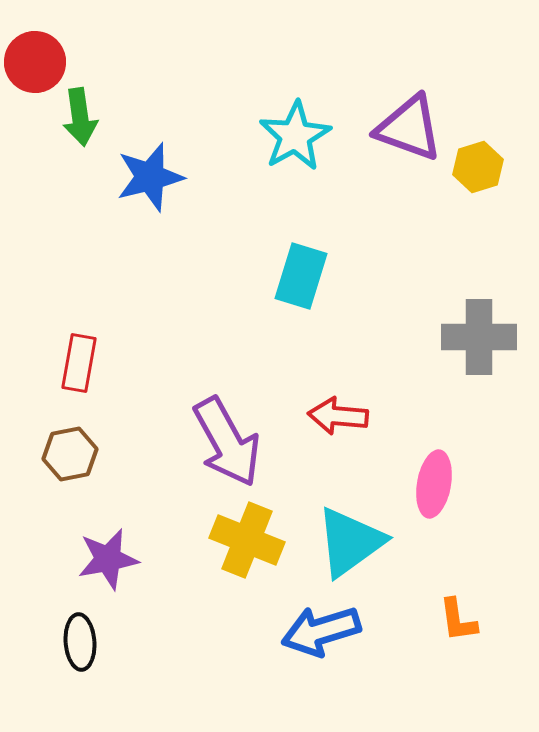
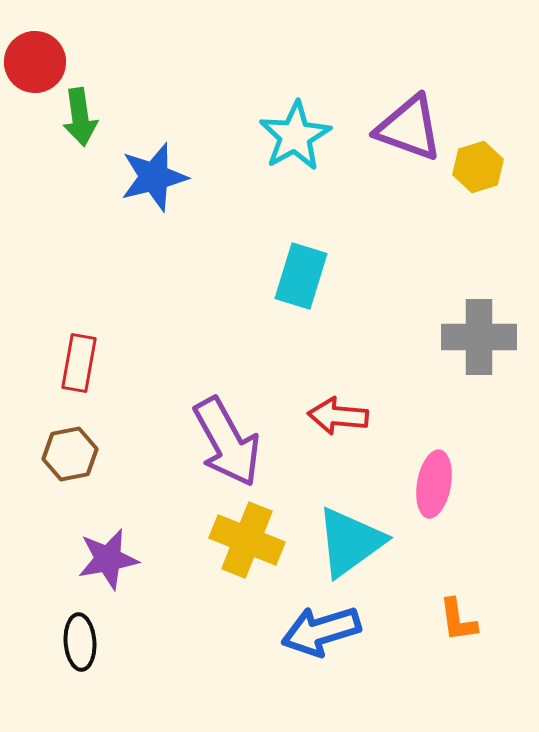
blue star: moved 4 px right
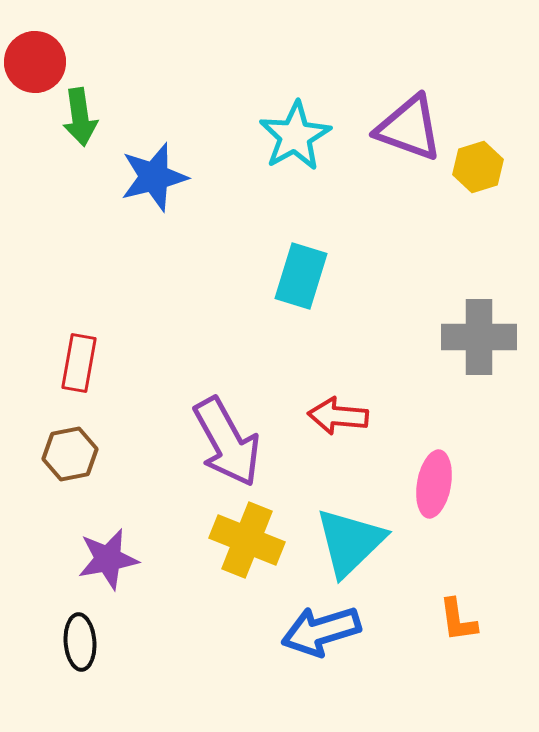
cyan triangle: rotated 8 degrees counterclockwise
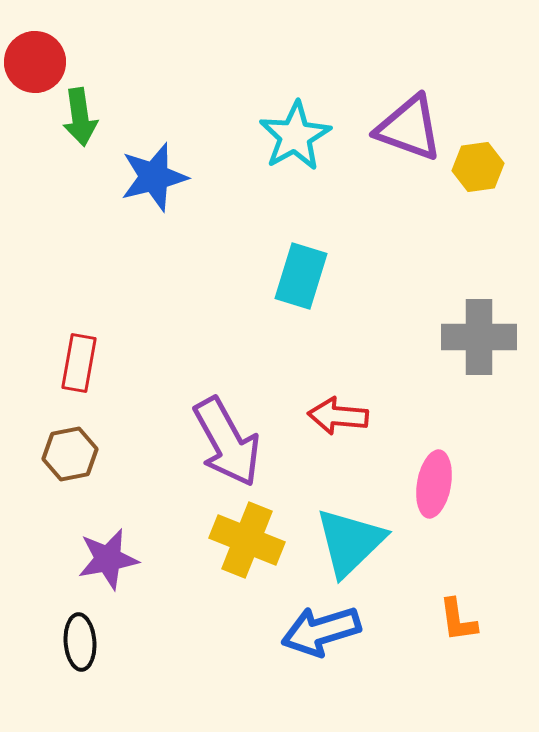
yellow hexagon: rotated 9 degrees clockwise
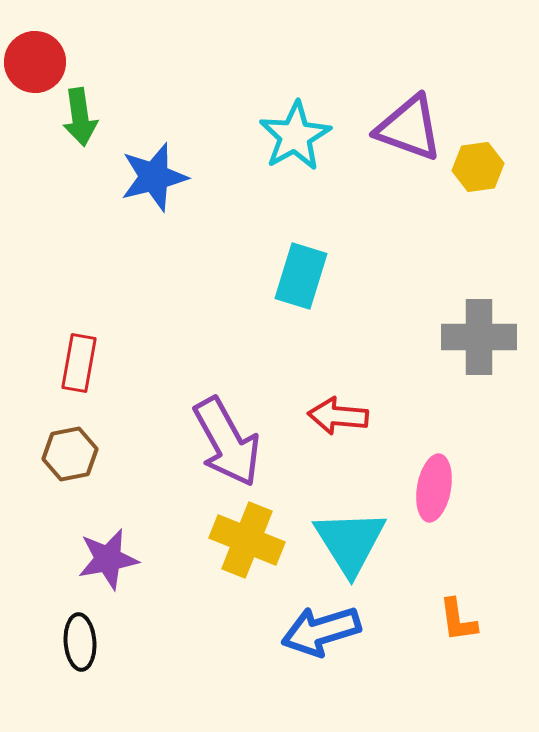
pink ellipse: moved 4 px down
cyan triangle: rotated 18 degrees counterclockwise
